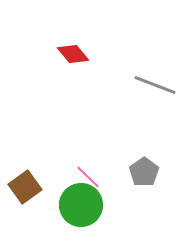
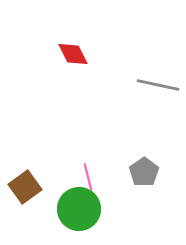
red diamond: rotated 12 degrees clockwise
gray line: moved 3 px right; rotated 9 degrees counterclockwise
pink line: rotated 32 degrees clockwise
green circle: moved 2 px left, 4 px down
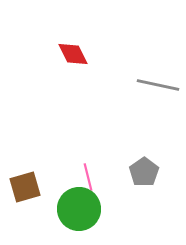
brown square: rotated 20 degrees clockwise
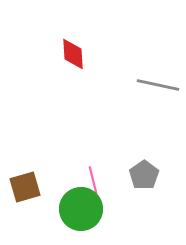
red diamond: rotated 24 degrees clockwise
gray pentagon: moved 3 px down
pink line: moved 5 px right, 3 px down
green circle: moved 2 px right
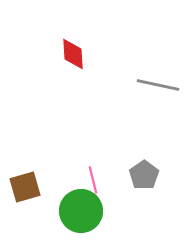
green circle: moved 2 px down
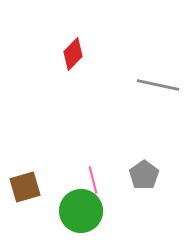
red diamond: rotated 48 degrees clockwise
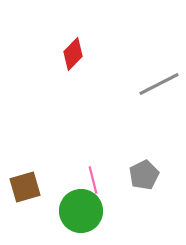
gray line: moved 1 px right, 1 px up; rotated 39 degrees counterclockwise
gray pentagon: rotated 8 degrees clockwise
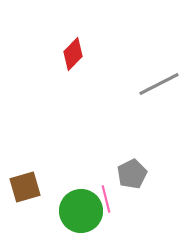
gray pentagon: moved 12 px left, 1 px up
pink line: moved 13 px right, 19 px down
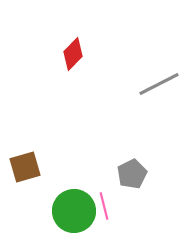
brown square: moved 20 px up
pink line: moved 2 px left, 7 px down
green circle: moved 7 px left
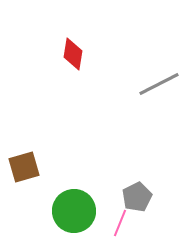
red diamond: rotated 36 degrees counterclockwise
brown square: moved 1 px left
gray pentagon: moved 5 px right, 23 px down
pink line: moved 16 px right, 17 px down; rotated 36 degrees clockwise
